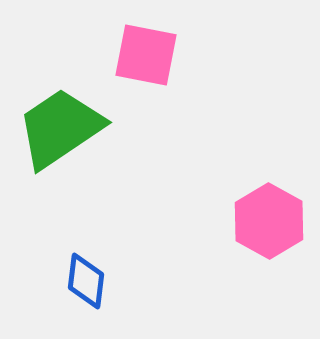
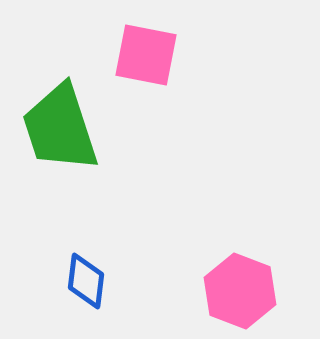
green trapezoid: rotated 74 degrees counterclockwise
pink hexagon: moved 29 px left, 70 px down; rotated 8 degrees counterclockwise
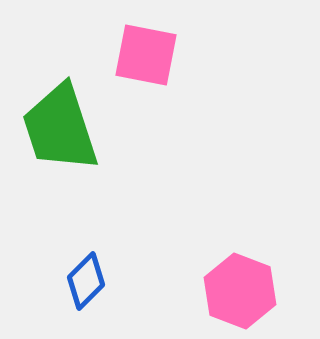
blue diamond: rotated 38 degrees clockwise
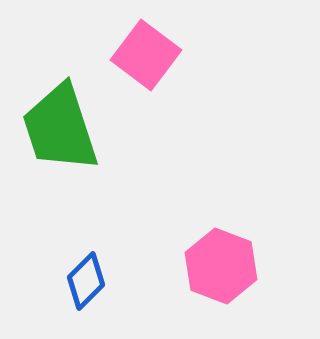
pink square: rotated 26 degrees clockwise
pink hexagon: moved 19 px left, 25 px up
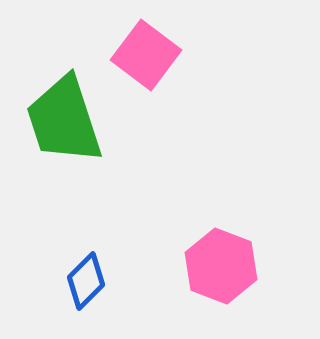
green trapezoid: moved 4 px right, 8 px up
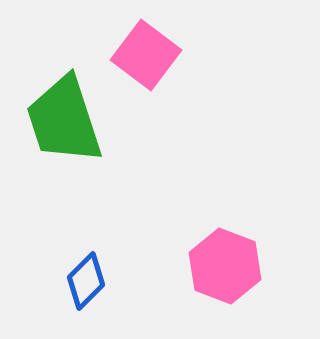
pink hexagon: moved 4 px right
